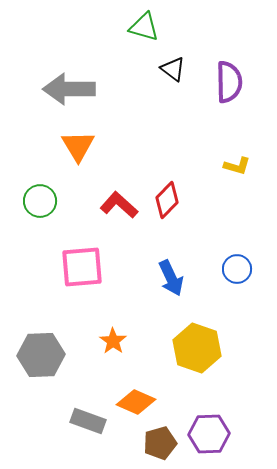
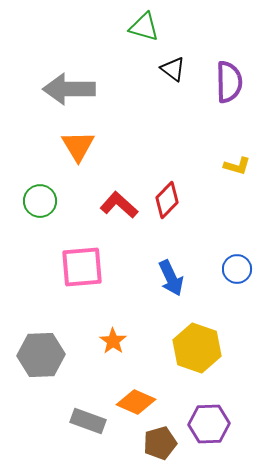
purple hexagon: moved 10 px up
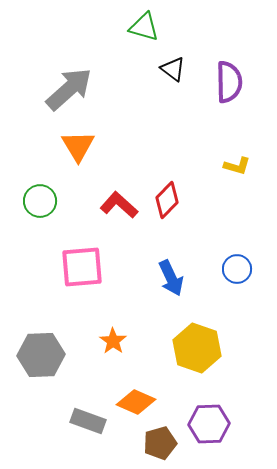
gray arrow: rotated 138 degrees clockwise
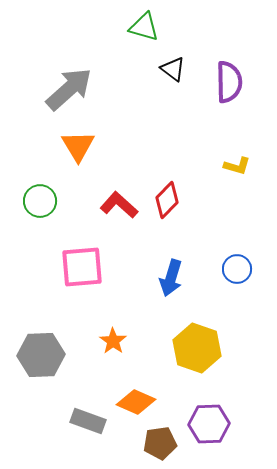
blue arrow: rotated 42 degrees clockwise
brown pentagon: rotated 8 degrees clockwise
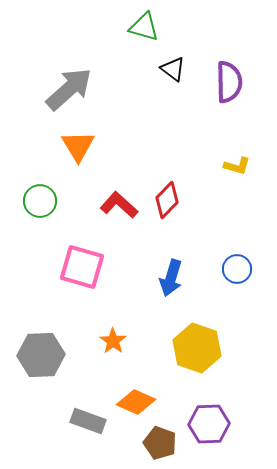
pink square: rotated 21 degrees clockwise
brown pentagon: rotated 28 degrees clockwise
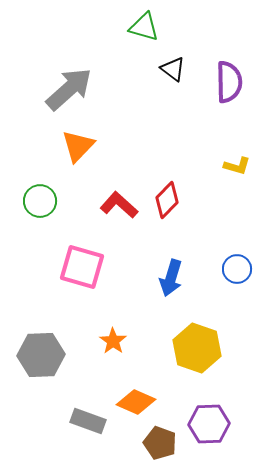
orange triangle: rotated 15 degrees clockwise
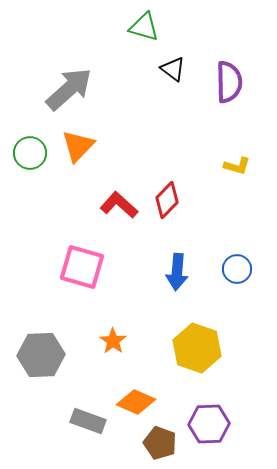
green circle: moved 10 px left, 48 px up
blue arrow: moved 6 px right, 6 px up; rotated 12 degrees counterclockwise
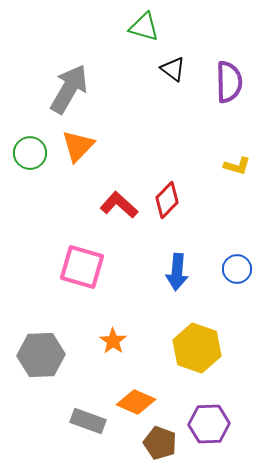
gray arrow: rotated 18 degrees counterclockwise
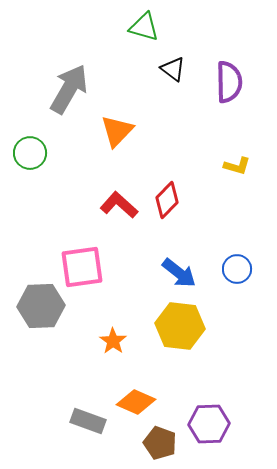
orange triangle: moved 39 px right, 15 px up
pink square: rotated 24 degrees counterclockwise
blue arrow: moved 2 px right, 1 px down; rotated 57 degrees counterclockwise
yellow hexagon: moved 17 px left, 22 px up; rotated 12 degrees counterclockwise
gray hexagon: moved 49 px up
